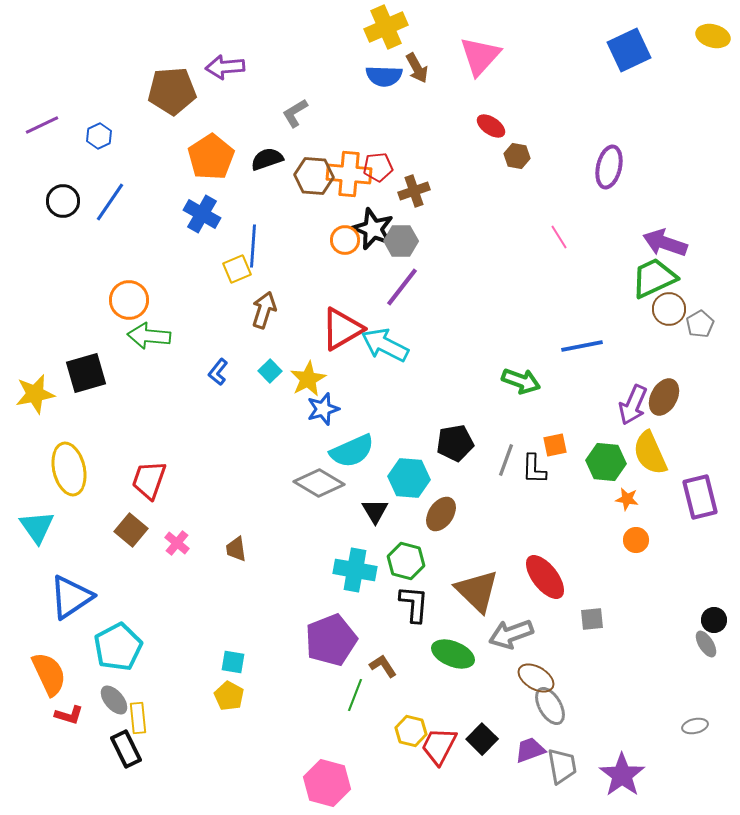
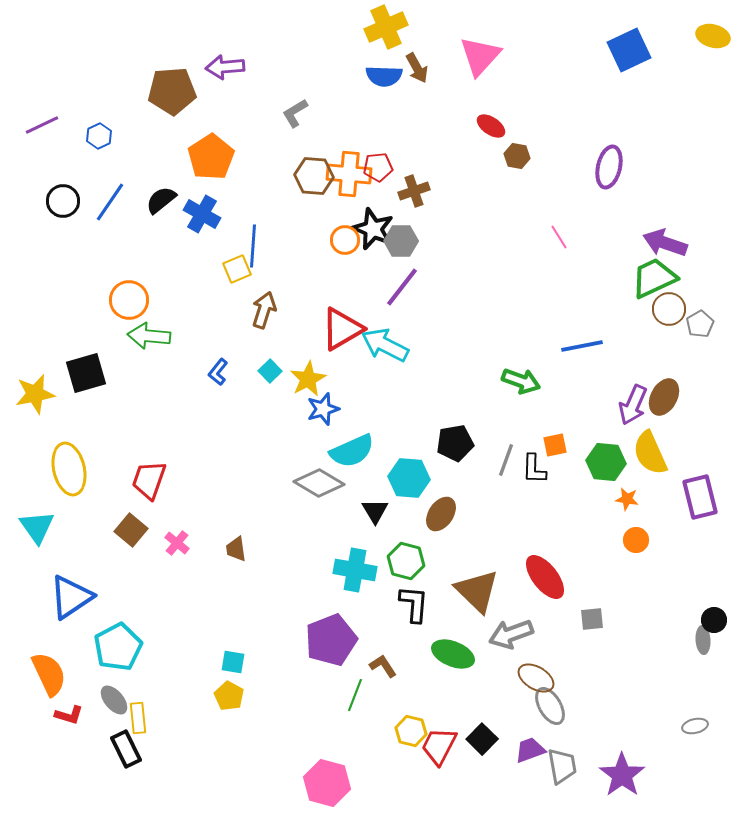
black semicircle at (267, 159): moved 106 px left, 41 px down; rotated 20 degrees counterclockwise
gray ellipse at (706, 644): moved 3 px left, 4 px up; rotated 28 degrees clockwise
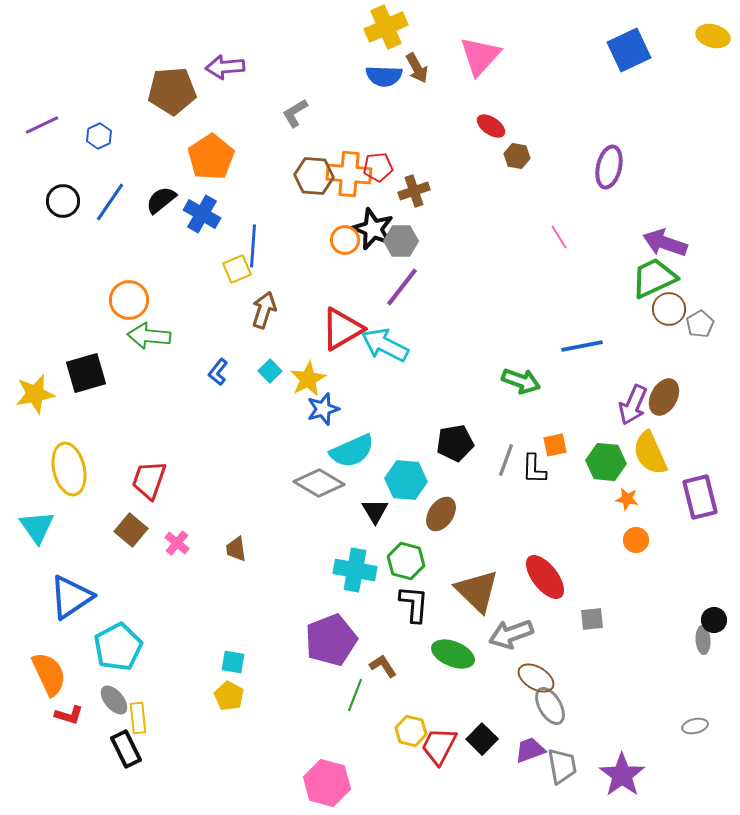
cyan hexagon at (409, 478): moved 3 px left, 2 px down
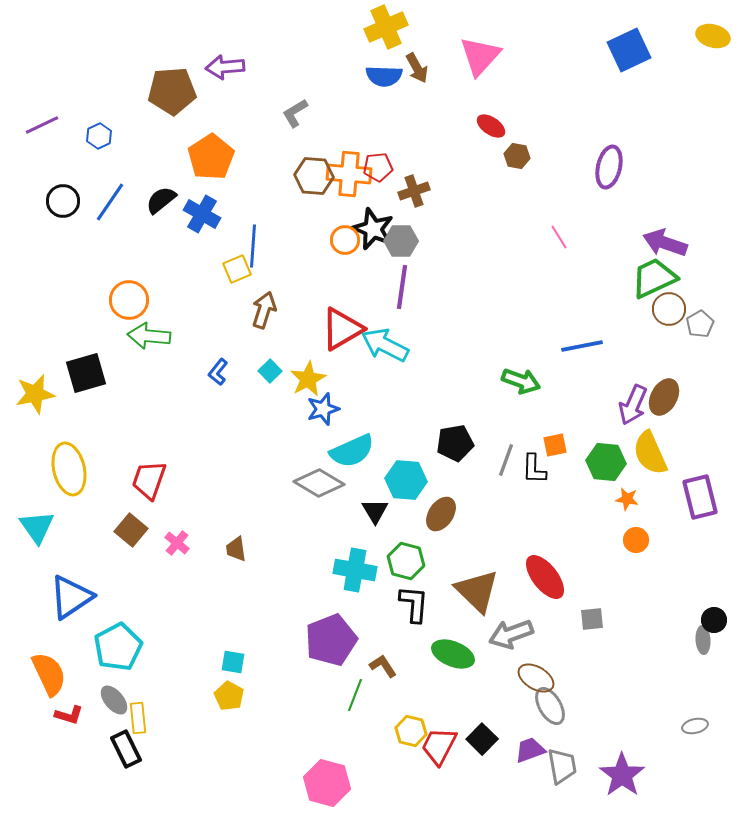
purple line at (402, 287): rotated 30 degrees counterclockwise
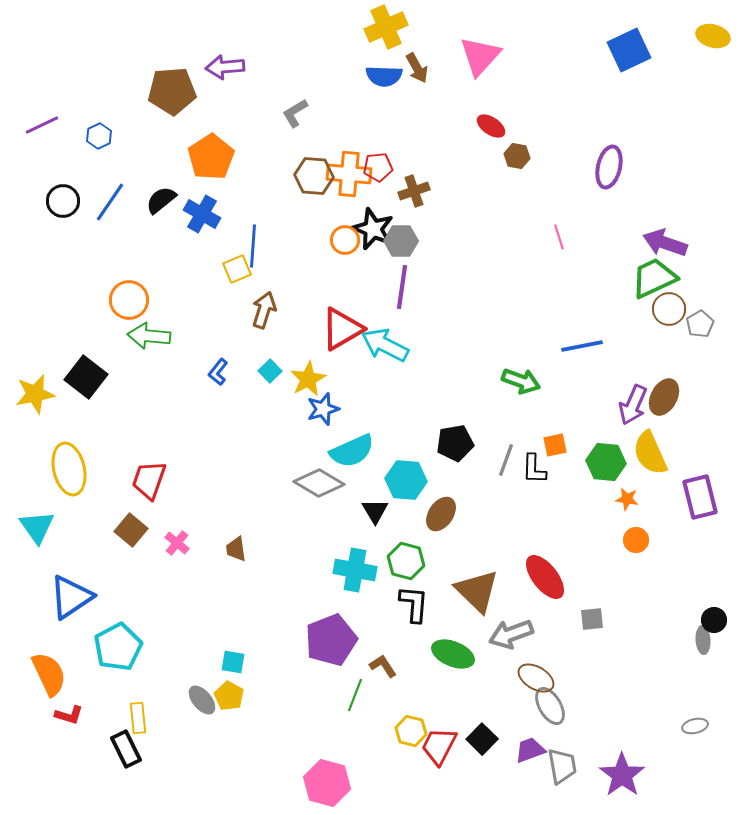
pink line at (559, 237): rotated 15 degrees clockwise
black square at (86, 373): moved 4 px down; rotated 36 degrees counterclockwise
gray ellipse at (114, 700): moved 88 px right
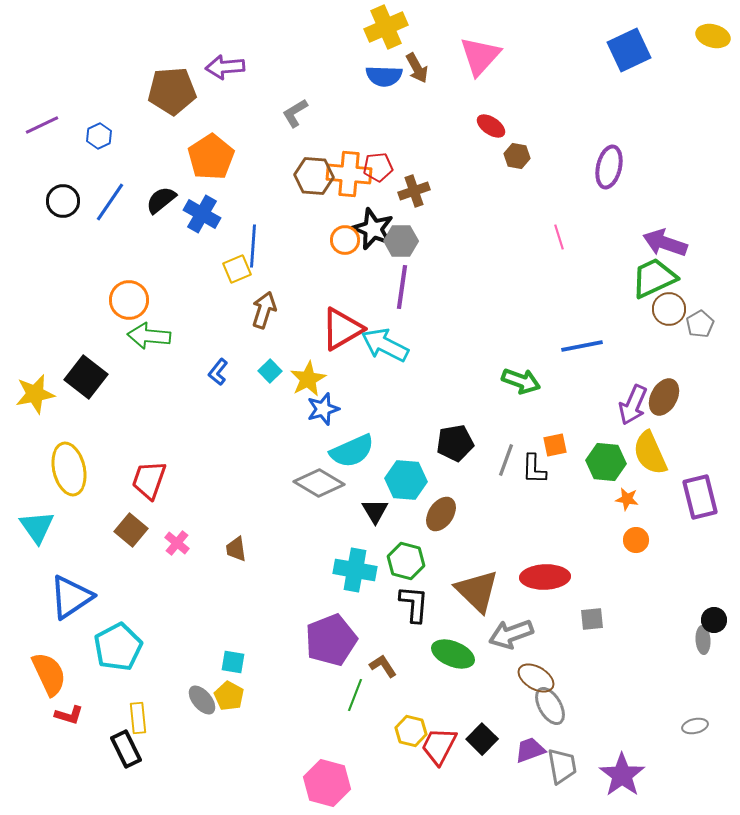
red ellipse at (545, 577): rotated 54 degrees counterclockwise
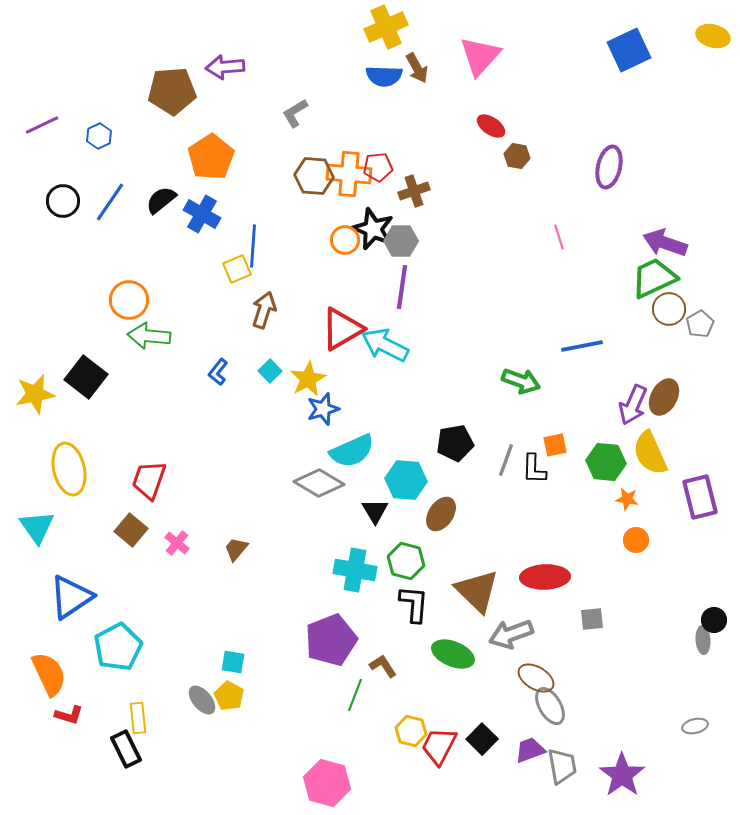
brown trapezoid at (236, 549): rotated 48 degrees clockwise
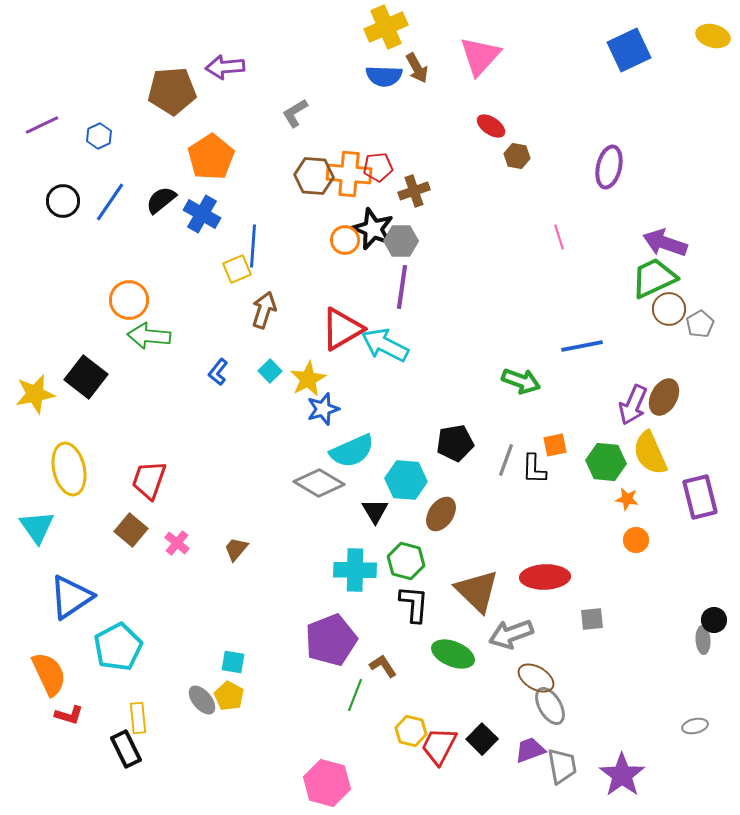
cyan cross at (355, 570): rotated 9 degrees counterclockwise
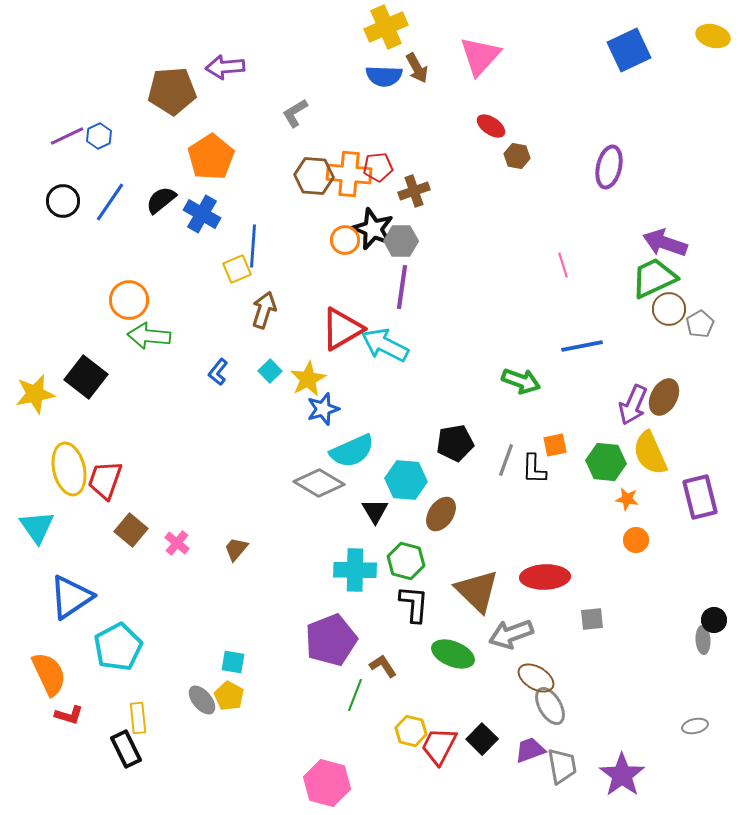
purple line at (42, 125): moved 25 px right, 11 px down
pink line at (559, 237): moved 4 px right, 28 px down
red trapezoid at (149, 480): moved 44 px left
